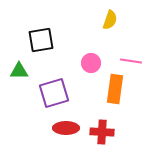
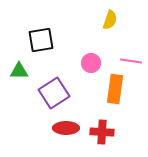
purple square: rotated 16 degrees counterclockwise
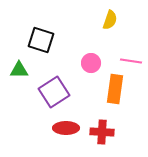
black square: rotated 28 degrees clockwise
green triangle: moved 1 px up
purple square: moved 1 px up
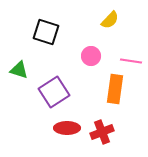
yellow semicircle: rotated 24 degrees clockwise
black square: moved 5 px right, 8 px up
pink circle: moved 7 px up
green triangle: rotated 18 degrees clockwise
red ellipse: moved 1 px right
red cross: rotated 25 degrees counterclockwise
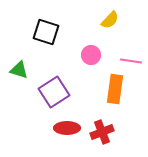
pink circle: moved 1 px up
